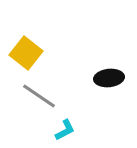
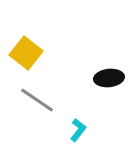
gray line: moved 2 px left, 4 px down
cyan L-shape: moved 13 px right; rotated 25 degrees counterclockwise
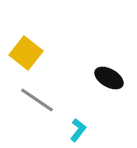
black ellipse: rotated 36 degrees clockwise
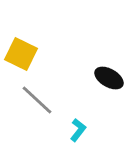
yellow square: moved 5 px left, 1 px down; rotated 12 degrees counterclockwise
gray line: rotated 9 degrees clockwise
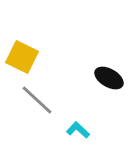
yellow square: moved 1 px right, 3 px down
cyan L-shape: rotated 85 degrees counterclockwise
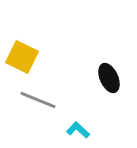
black ellipse: rotated 36 degrees clockwise
gray line: moved 1 px right; rotated 21 degrees counterclockwise
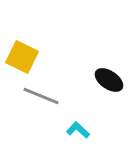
black ellipse: moved 2 px down; rotated 32 degrees counterclockwise
gray line: moved 3 px right, 4 px up
